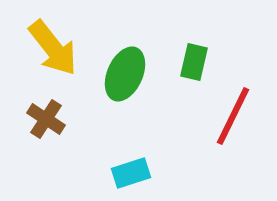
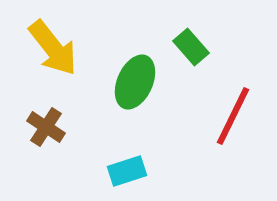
green rectangle: moved 3 px left, 15 px up; rotated 54 degrees counterclockwise
green ellipse: moved 10 px right, 8 px down
brown cross: moved 8 px down
cyan rectangle: moved 4 px left, 2 px up
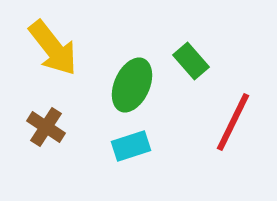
green rectangle: moved 14 px down
green ellipse: moved 3 px left, 3 px down
red line: moved 6 px down
cyan rectangle: moved 4 px right, 25 px up
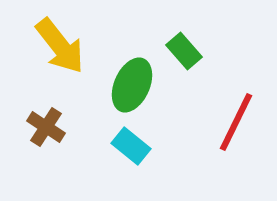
yellow arrow: moved 7 px right, 2 px up
green rectangle: moved 7 px left, 10 px up
red line: moved 3 px right
cyan rectangle: rotated 57 degrees clockwise
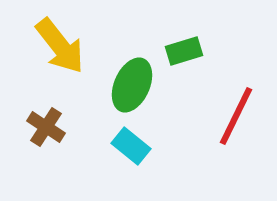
green rectangle: rotated 66 degrees counterclockwise
red line: moved 6 px up
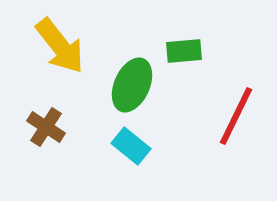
green rectangle: rotated 12 degrees clockwise
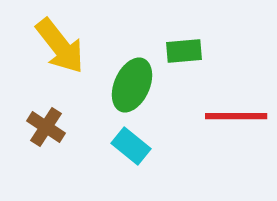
red line: rotated 64 degrees clockwise
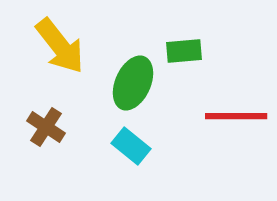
green ellipse: moved 1 px right, 2 px up
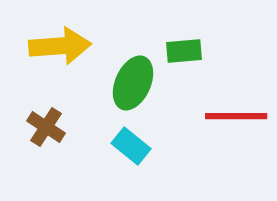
yellow arrow: rotated 56 degrees counterclockwise
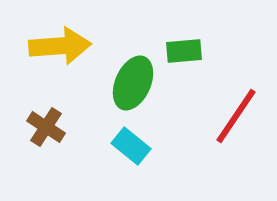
red line: rotated 56 degrees counterclockwise
